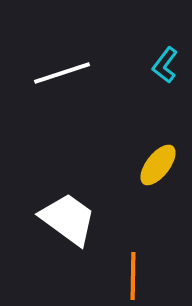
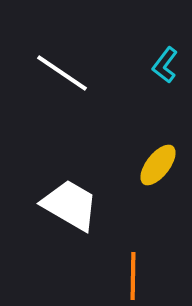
white line: rotated 52 degrees clockwise
white trapezoid: moved 2 px right, 14 px up; rotated 6 degrees counterclockwise
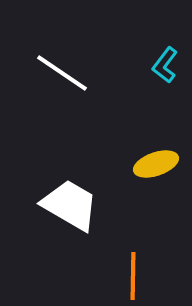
yellow ellipse: moved 2 px left, 1 px up; rotated 33 degrees clockwise
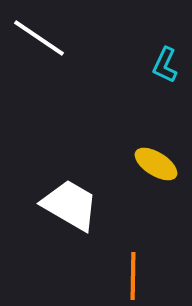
cyan L-shape: rotated 12 degrees counterclockwise
white line: moved 23 px left, 35 px up
yellow ellipse: rotated 51 degrees clockwise
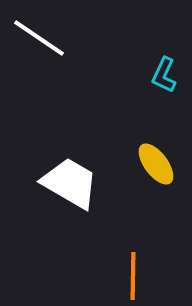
cyan L-shape: moved 1 px left, 10 px down
yellow ellipse: rotated 21 degrees clockwise
white trapezoid: moved 22 px up
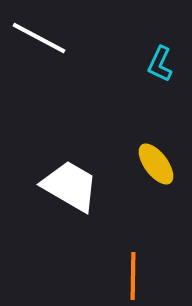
white line: rotated 6 degrees counterclockwise
cyan L-shape: moved 4 px left, 11 px up
white trapezoid: moved 3 px down
